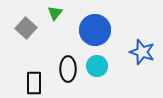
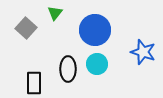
blue star: moved 1 px right
cyan circle: moved 2 px up
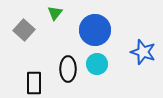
gray square: moved 2 px left, 2 px down
